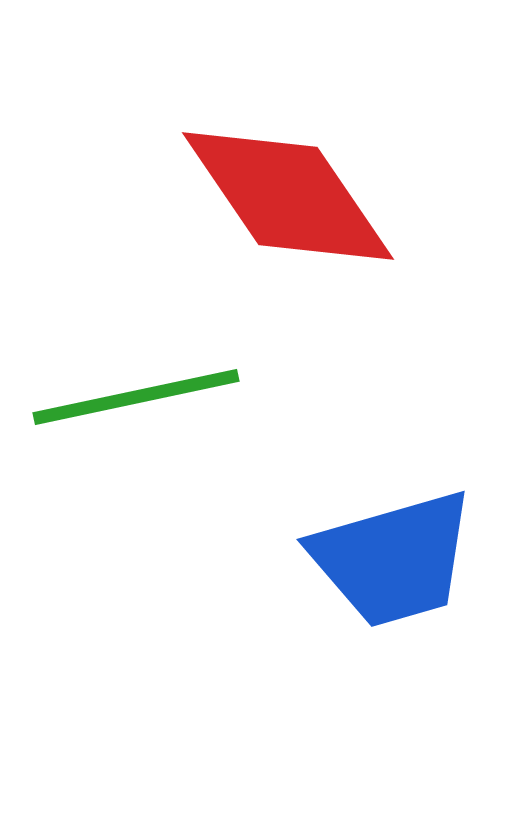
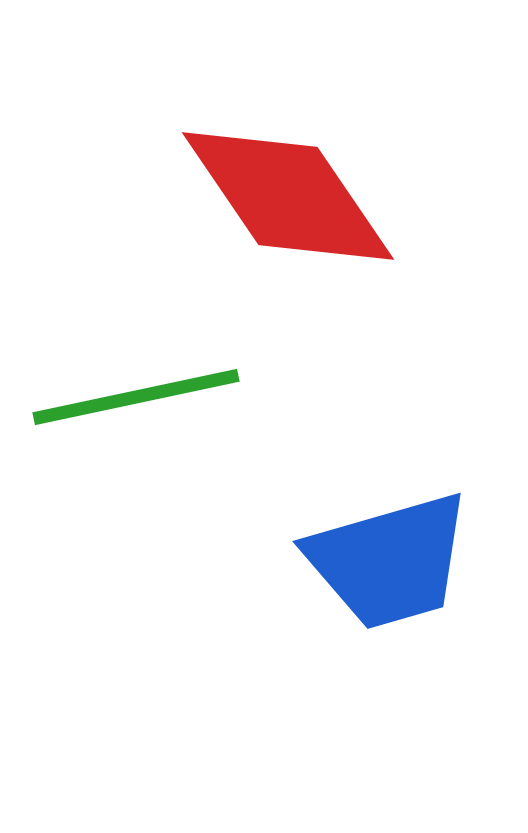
blue trapezoid: moved 4 px left, 2 px down
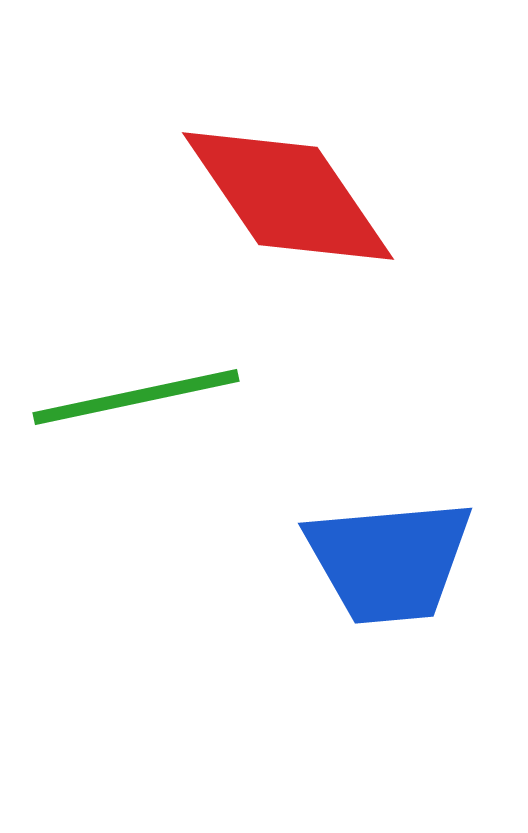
blue trapezoid: rotated 11 degrees clockwise
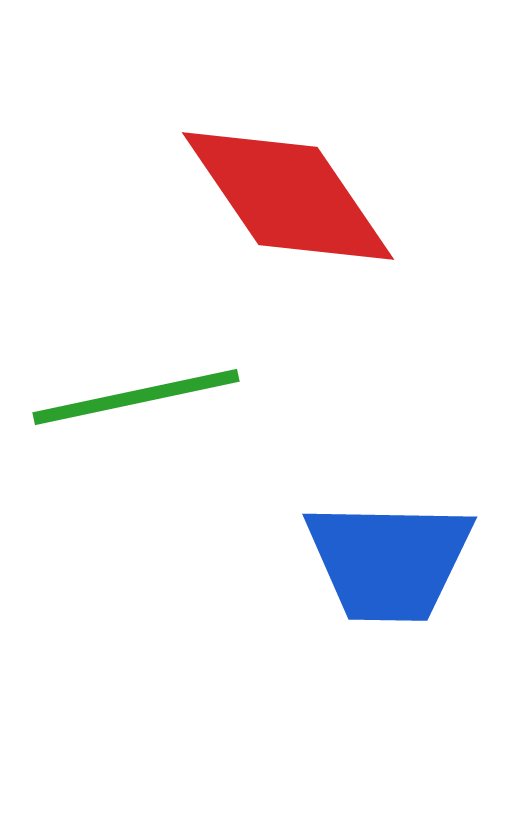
blue trapezoid: rotated 6 degrees clockwise
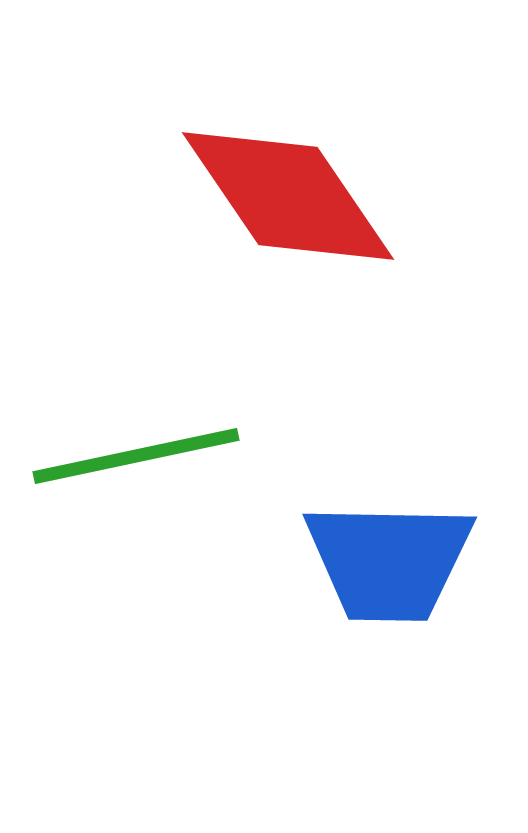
green line: moved 59 px down
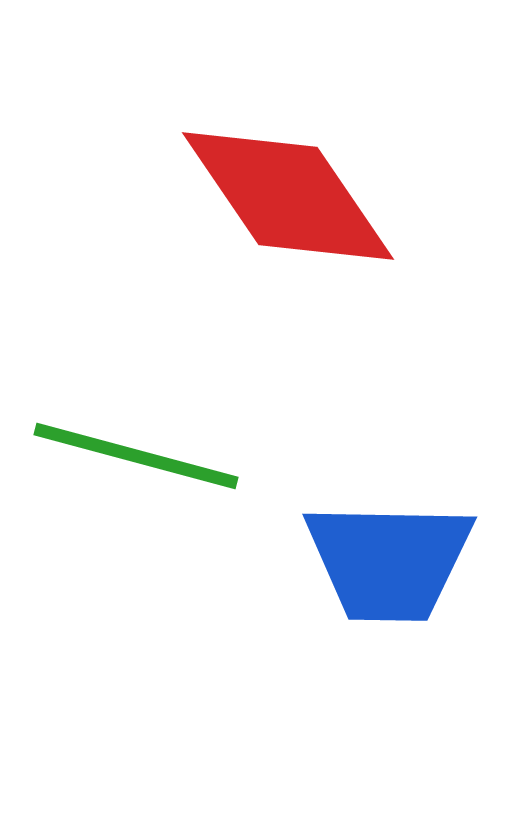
green line: rotated 27 degrees clockwise
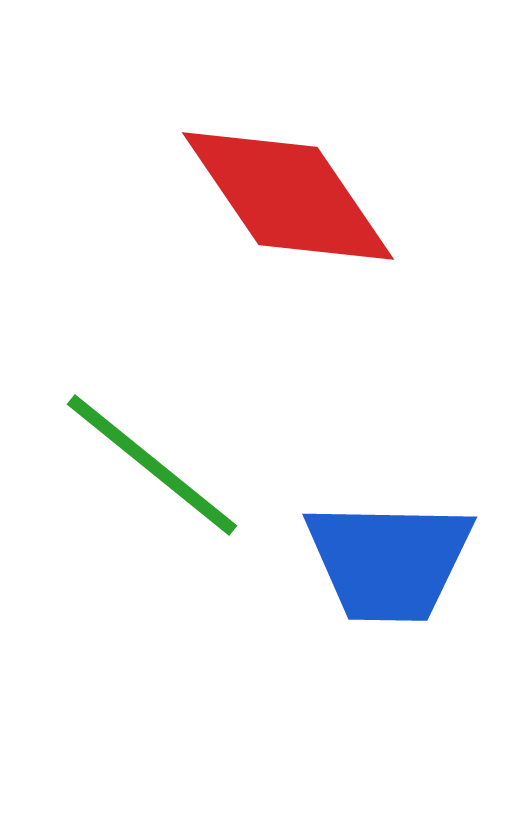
green line: moved 16 px right, 9 px down; rotated 24 degrees clockwise
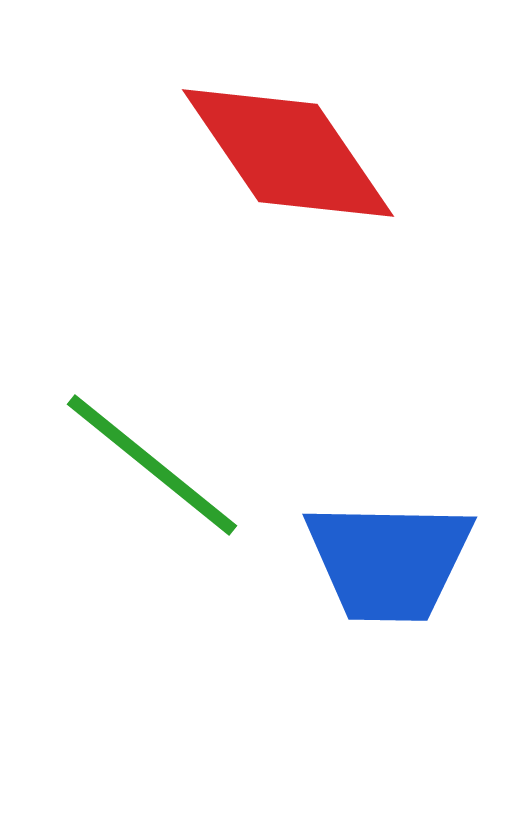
red diamond: moved 43 px up
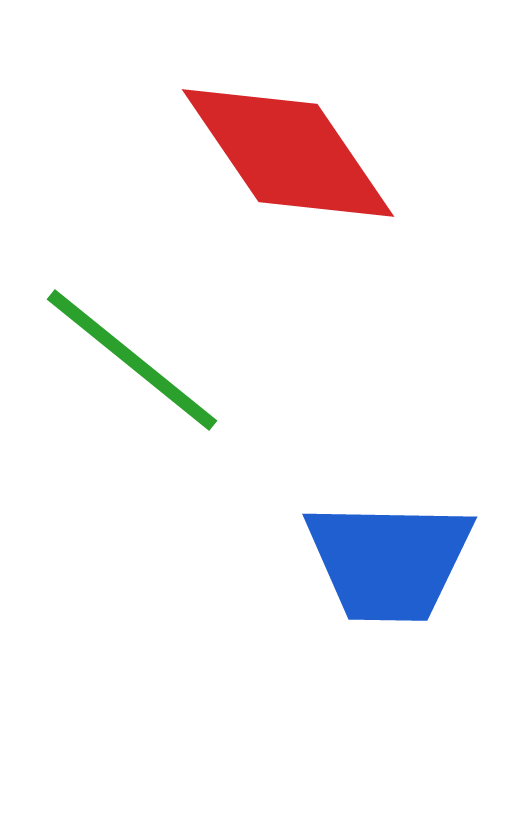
green line: moved 20 px left, 105 px up
